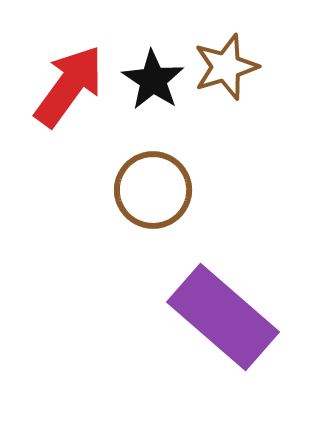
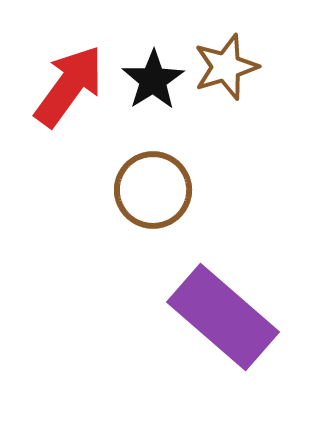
black star: rotated 6 degrees clockwise
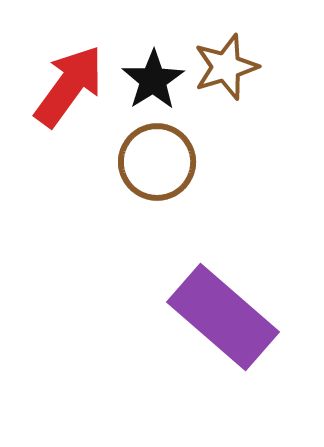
brown circle: moved 4 px right, 28 px up
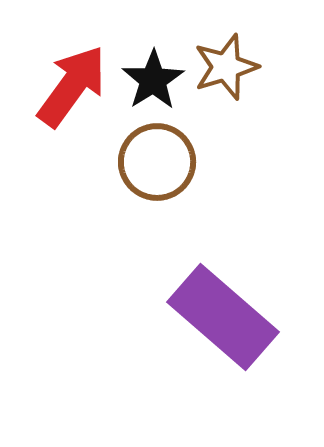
red arrow: moved 3 px right
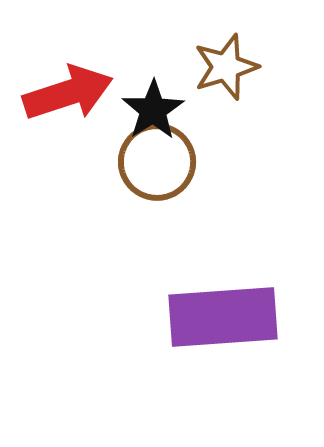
black star: moved 30 px down
red arrow: moved 4 px left, 7 px down; rotated 36 degrees clockwise
purple rectangle: rotated 45 degrees counterclockwise
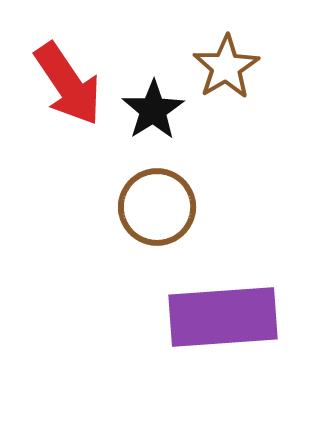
brown star: rotated 14 degrees counterclockwise
red arrow: moved 9 px up; rotated 74 degrees clockwise
brown circle: moved 45 px down
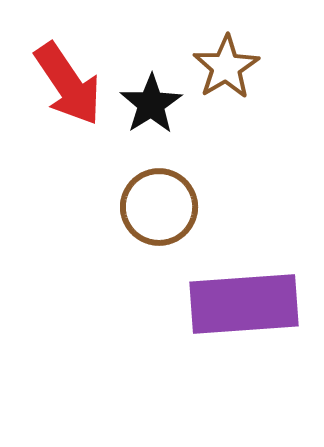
black star: moved 2 px left, 6 px up
brown circle: moved 2 px right
purple rectangle: moved 21 px right, 13 px up
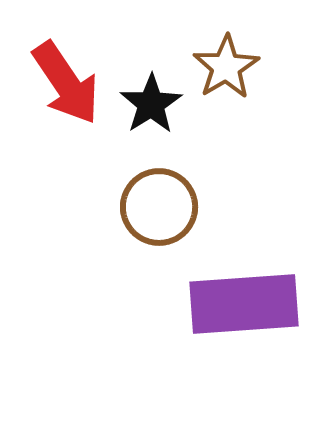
red arrow: moved 2 px left, 1 px up
